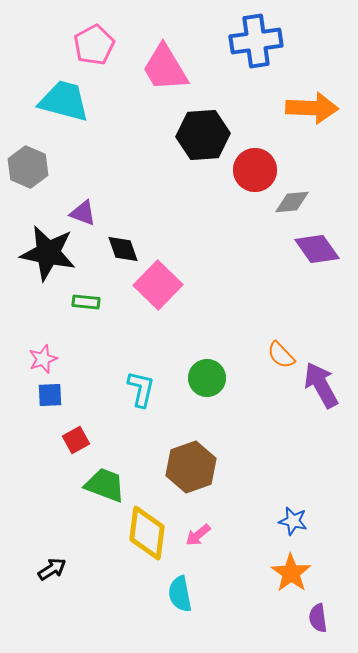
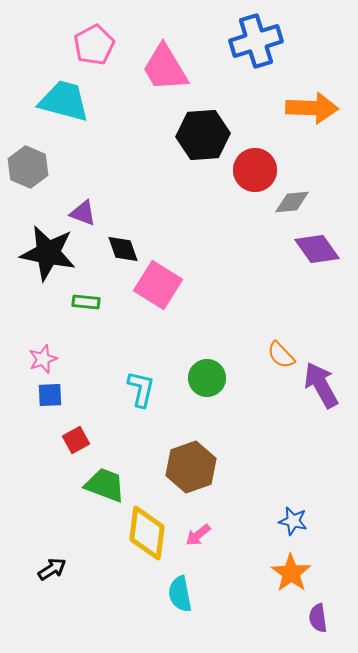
blue cross: rotated 9 degrees counterclockwise
pink square: rotated 12 degrees counterclockwise
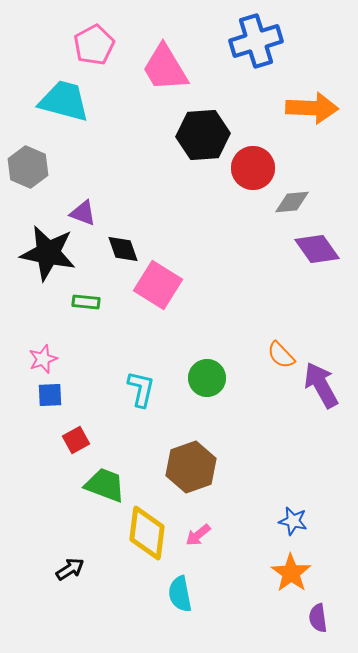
red circle: moved 2 px left, 2 px up
black arrow: moved 18 px right
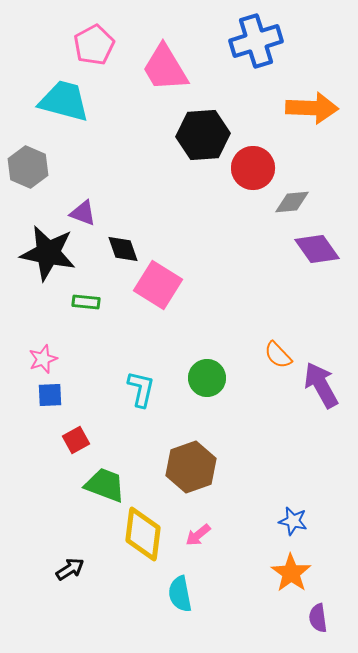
orange semicircle: moved 3 px left
yellow diamond: moved 4 px left, 1 px down
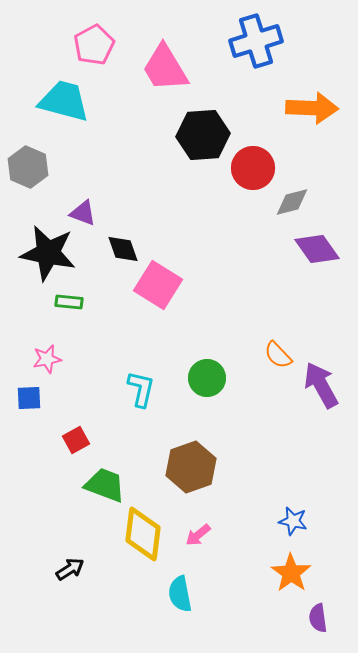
gray diamond: rotated 9 degrees counterclockwise
green rectangle: moved 17 px left
pink star: moved 4 px right; rotated 8 degrees clockwise
blue square: moved 21 px left, 3 px down
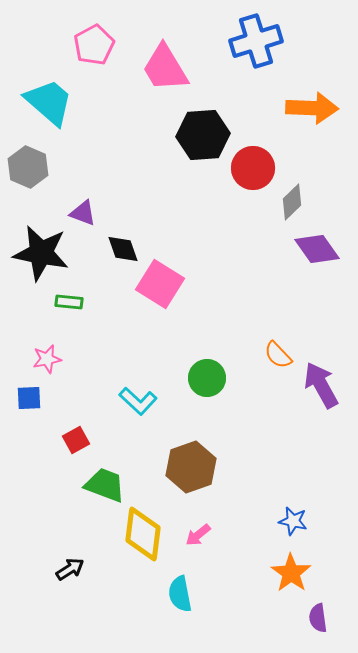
cyan trapezoid: moved 15 px left, 1 px down; rotated 26 degrees clockwise
gray diamond: rotated 30 degrees counterclockwise
black star: moved 7 px left
pink square: moved 2 px right, 1 px up
cyan L-shape: moved 3 px left, 12 px down; rotated 120 degrees clockwise
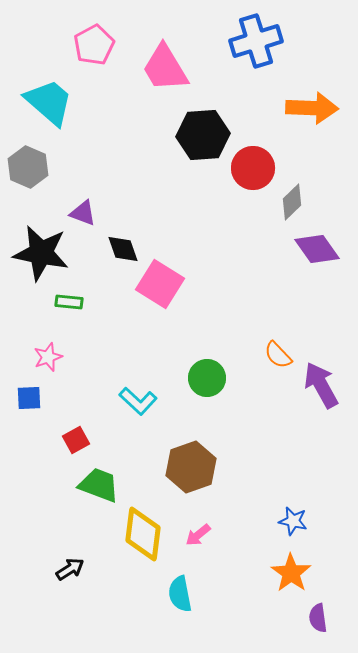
pink star: moved 1 px right, 2 px up; rotated 8 degrees counterclockwise
green trapezoid: moved 6 px left
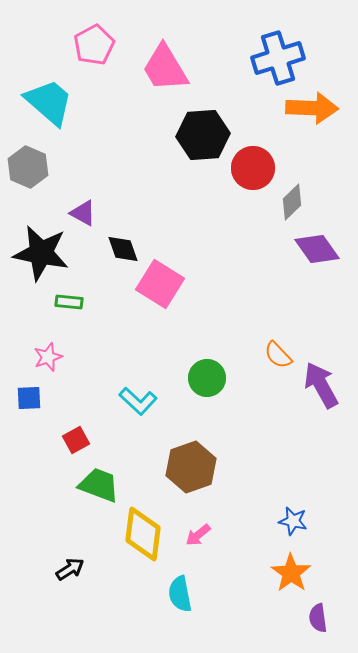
blue cross: moved 22 px right, 17 px down
purple triangle: rotated 8 degrees clockwise
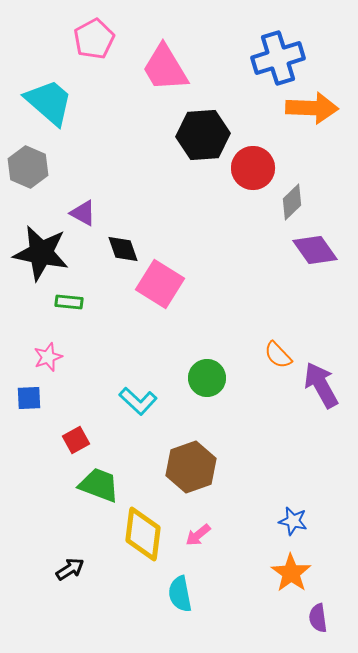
pink pentagon: moved 6 px up
purple diamond: moved 2 px left, 1 px down
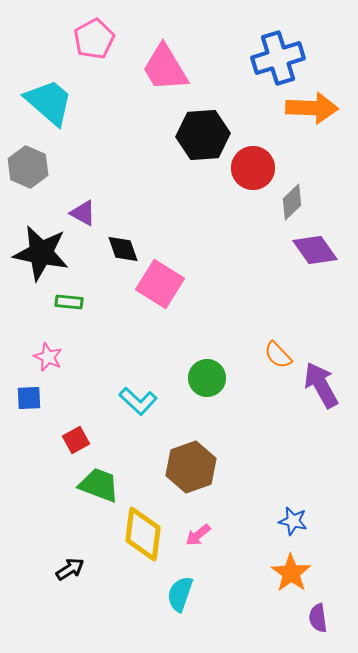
pink star: rotated 28 degrees counterclockwise
cyan semicircle: rotated 30 degrees clockwise
